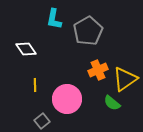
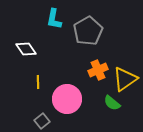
yellow line: moved 3 px right, 3 px up
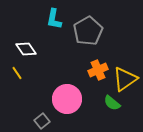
yellow line: moved 21 px left, 9 px up; rotated 32 degrees counterclockwise
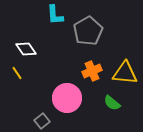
cyan L-shape: moved 1 px right, 4 px up; rotated 15 degrees counterclockwise
orange cross: moved 6 px left, 1 px down
yellow triangle: moved 6 px up; rotated 40 degrees clockwise
pink circle: moved 1 px up
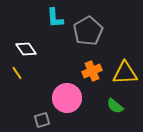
cyan L-shape: moved 3 px down
yellow triangle: rotated 8 degrees counterclockwise
green semicircle: moved 3 px right, 3 px down
gray square: moved 1 px up; rotated 21 degrees clockwise
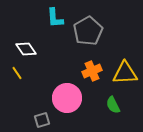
green semicircle: moved 2 px left, 1 px up; rotated 24 degrees clockwise
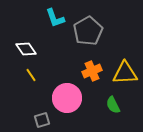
cyan L-shape: rotated 15 degrees counterclockwise
yellow line: moved 14 px right, 2 px down
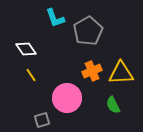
yellow triangle: moved 4 px left
